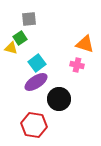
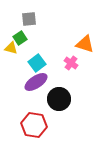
pink cross: moved 6 px left, 2 px up; rotated 24 degrees clockwise
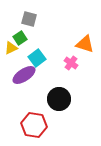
gray square: rotated 21 degrees clockwise
yellow triangle: rotated 40 degrees counterclockwise
cyan square: moved 5 px up
purple ellipse: moved 12 px left, 7 px up
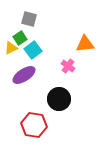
orange triangle: rotated 24 degrees counterclockwise
cyan square: moved 4 px left, 8 px up
pink cross: moved 3 px left, 3 px down
